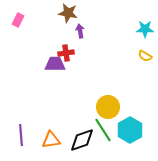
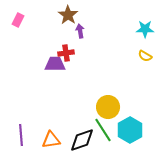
brown star: moved 2 px down; rotated 24 degrees clockwise
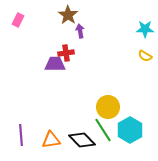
black diamond: rotated 64 degrees clockwise
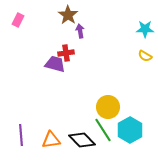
purple trapezoid: rotated 15 degrees clockwise
